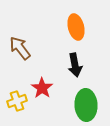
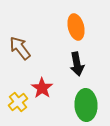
black arrow: moved 2 px right, 1 px up
yellow cross: moved 1 px right, 1 px down; rotated 18 degrees counterclockwise
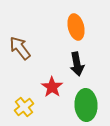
red star: moved 10 px right, 1 px up
yellow cross: moved 6 px right, 5 px down
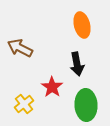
orange ellipse: moved 6 px right, 2 px up
brown arrow: rotated 25 degrees counterclockwise
yellow cross: moved 3 px up
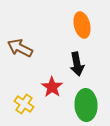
yellow cross: rotated 18 degrees counterclockwise
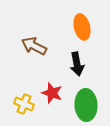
orange ellipse: moved 2 px down
brown arrow: moved 14 px right, 2 px up
red star: moved 6 px down; rotated 15 degrees counterclockwise
yellow cross: rotated 12 degrees counterclockwise
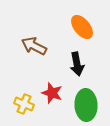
orange ellipse: rotated 25 degrees counterclockwise
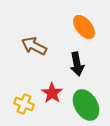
orange ellipse: moved 2 px right
red star: rotated 15 degrees clockwise
green ellipse: rotated 28 degrees counterclockwise
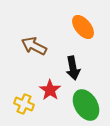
orange ellipse: moved 1 px left
black arrow: moved 4 px left, 4 px down
red star: moved 2 px left, 3 px up
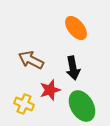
orange ellipse: moved 7 px left, 1 px down
brown arrow: moved 3 px left, 14 px down
red star: rotated 20 degrees clockwise
green ellipse: moved 4 px left, 1 px down
